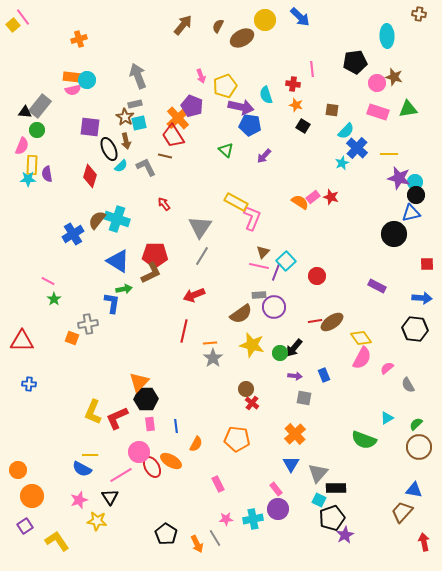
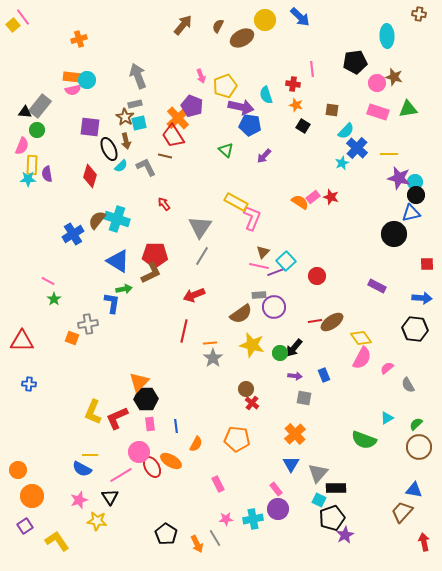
purple line at (276, 272): rotated 48 degrees clockwise
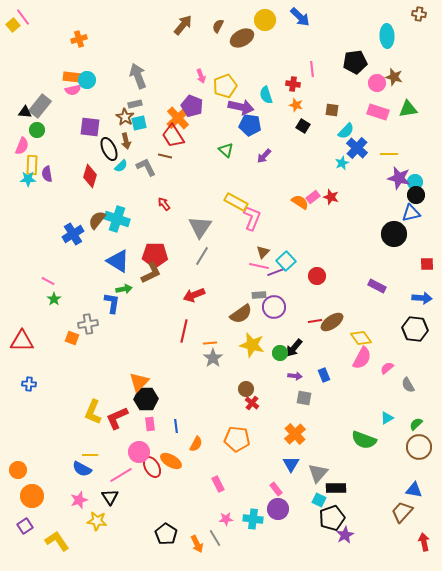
cyan cross at (253, 519): rotated 18 degrees clockwise
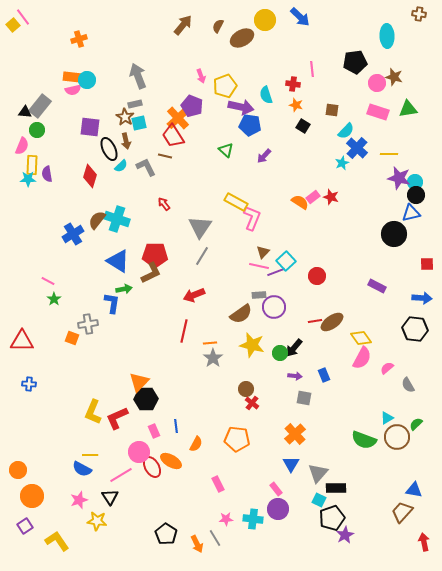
pink rectangle at (150, 424): moved 4 px right, 7 px down; rotated 16 degrees counterclockwise
brown circle at (419, 447): moved 22 px left, 10 px up
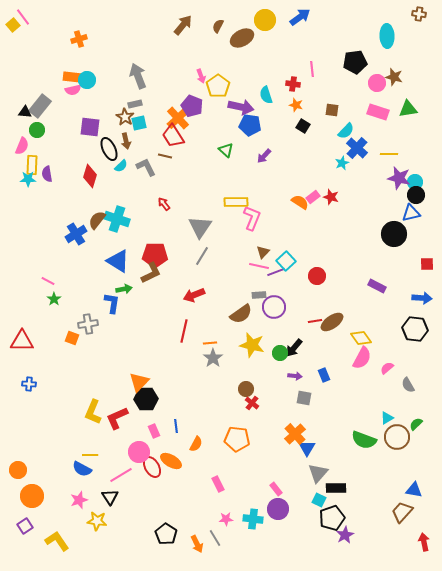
blue arrow at (300, 17): rotated 80 degrees counterclockwise
yellow pentagon at (225, 86): moved 7 px left; rotated 15 degrees counterclockwise
yellow rectangle at (236, 202): rotated 30 degrees counterclockwise
blue cross at (73, 234): moved 3 px right
blue triangle at (291, 464): moved 16 px right, 16 px up
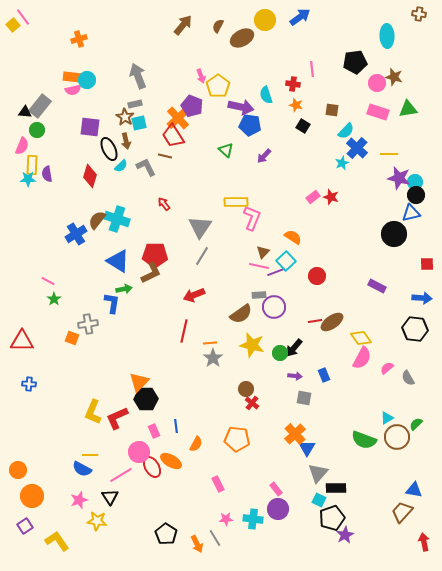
orange semicircle at (300, 202): moved 7 px left, 35 px down
gray semicircle at (408, 385): moved 7 px up
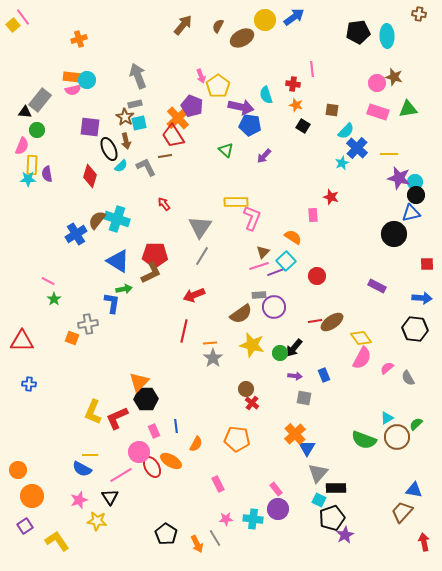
blue arrow at (300, 17): moved 6 px left
black pentagon at (355, 62): moved 3 px right, 30 px up
gray rectangle at (40, 106): moved 6 px up
brown line at (165, 156): rotated 24 degrees counterclockwise
pink rectangle at (313, 197): moved 18 px down; rotated 56 degrees counterclockwise
pink line at (259, 266): rotated 30 degrees counterclockwise
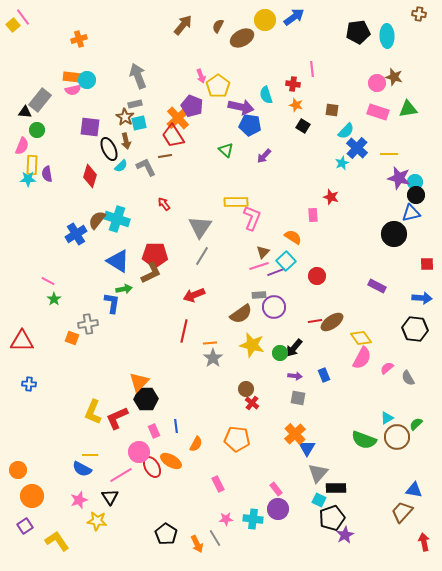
gray square at (304, 398): moved 6 px left
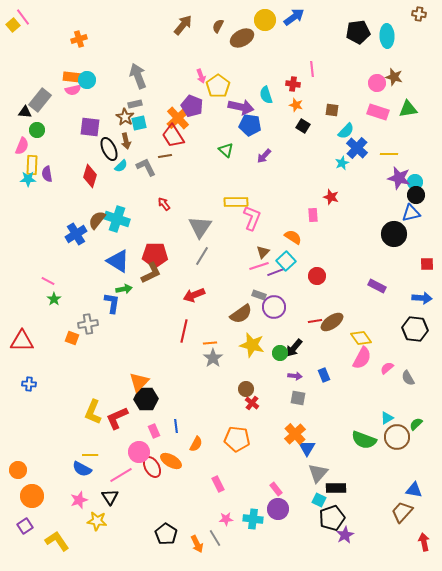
gray rectangle at (259, 295): rotated 24 degrees clockwise
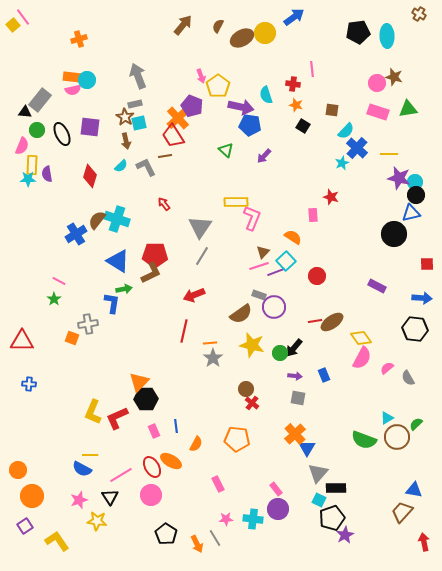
brown cross at (419, 14): rotated 24 degrees clockwise
yellow circle at (265, 20): moved 13 px down
black ellipse at (109, 149): moved 47 px left, 15 px up
pink line at (48, 281): moved 11 px right
pink circle at (139, 452): moved 12 px right, 43 px down
